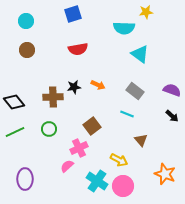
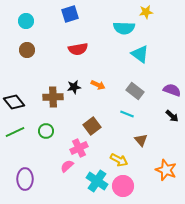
blue square: moved 3 px left
green circle: moved 3 px left, 2 px down
orange star: moved 1 px right, 4 px up
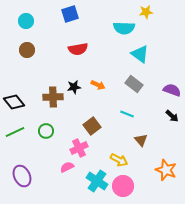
gray rectangle: moved 1 px left, 7 px up
pink semicircle: moved 1 px down; rotated 16 degrees clockwise
purple ellipse: moved 3 px left, 3 px up; rotated 25 degrees counterclockwise
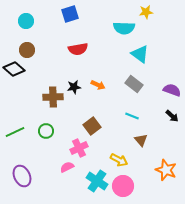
black diamond: moved 33 px up; rotated 10 degrees counterclockwise
cyan line: moved 5 px right, 2 px down
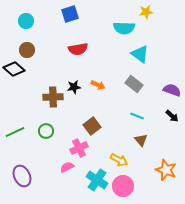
cyan line: moved 5 px right
cyan cross: moved 1 px up
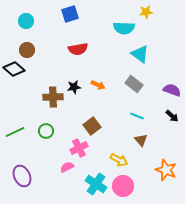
cyan cross: moved 1 px left, 4 px down
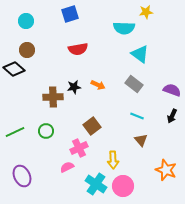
black arrow: rotated 72 degrees clockwise
yellow arrow: moved 6 px left; rotated 60 degrees clockwise
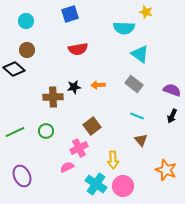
yellow star: rotated 24 degrees clockwise
orange arrow: rotated 152 degrees clockwise
